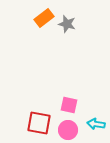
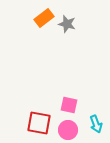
cyan arrow: rotated 120 degrees counterclockwise
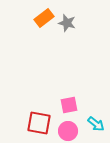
gray star: moved 1 px up
pink square: rotated 24 degrees counterclockwise
cyan arrow: rotated 30 degrees counterclockwise
pink circle: moved 1 px down
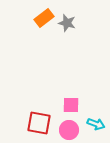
pink square: moved 2 px right; rotated 12 degrees clockwise
cyan arrow: rotated 18 degrees counterclockwise
pink circle: moved 1 px right, 1 px up
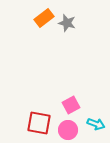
pink square: rotated 30 degrees counterclockwise
pink circle: moved 1 px left
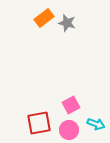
red square: rotated 20 degrees counterclockwise
pink circle: moved 1 px right
